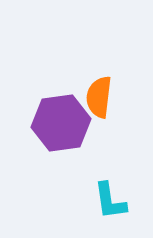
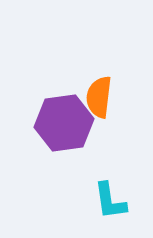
purple hexagon: moved 3 px right
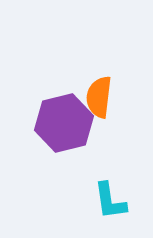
purple hexagon: rotated 6 degrees counterclockwise
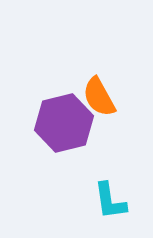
orange semicircle: rotated 36 degrees counterclockwise
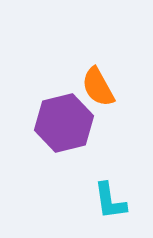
orange semicircle: moved 1 px left, 10 px up
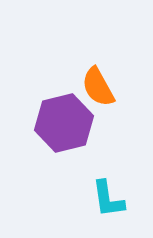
cyan L-shape: moved 2 px left, 2 px up
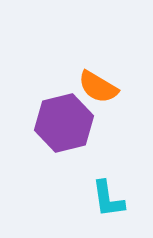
orange semicircle: rotated 30 degrees counterclockwise
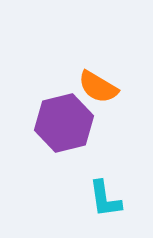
cyan L-shape: moved 3 px left
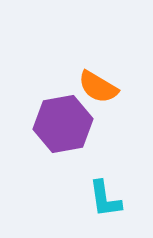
purple hexagon: moved 1 px left, 1 px down; rotated 4 degrees clockwise
